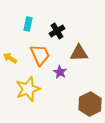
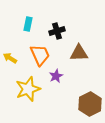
black cross: rotated 14 degrees clockwise
purple star: moved 4 px left, 4 px down; rotated 16 degrees clockwise
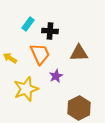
cyan rectangle: rotated 24 degrees clockwise
black cross: moved 7 px left; rotated 21 degrees clockwise
orange trapezoid: moved 1 px up
yellow star: moved 2 px left
brown hexagon: moved 11 px left, 4 px down
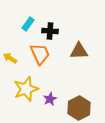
brown triangle: moved 2 px up
purple star: moved 6 px left, 23 px down
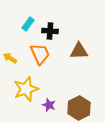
purple star: moved 1 px left, 6 px down; rotated 24 degrees counterclockwise
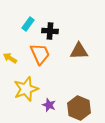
brown hexagon: rotated 10 degrees counterclockwise
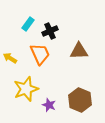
black cross: rotated 28 degrees counterclockwise
brown hexagon: moved 1 px right, 8 px up
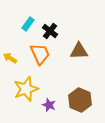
black cross: rotated 28 degrees counterclockwise
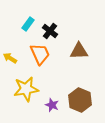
yellow star: rotated 10 degrees clockwise
purple star: moved 3 px right
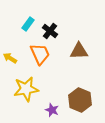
purple star: moved 5 px down
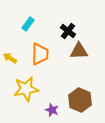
black cross: moved 18 px right
orange trapezoid: rotated 25 degrees clockwise
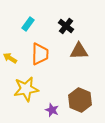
black cross: moved 2 px left, 5 px up
